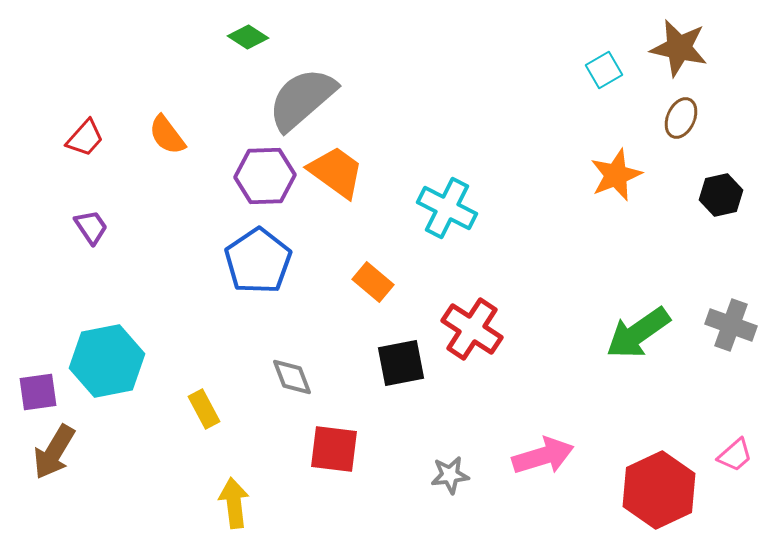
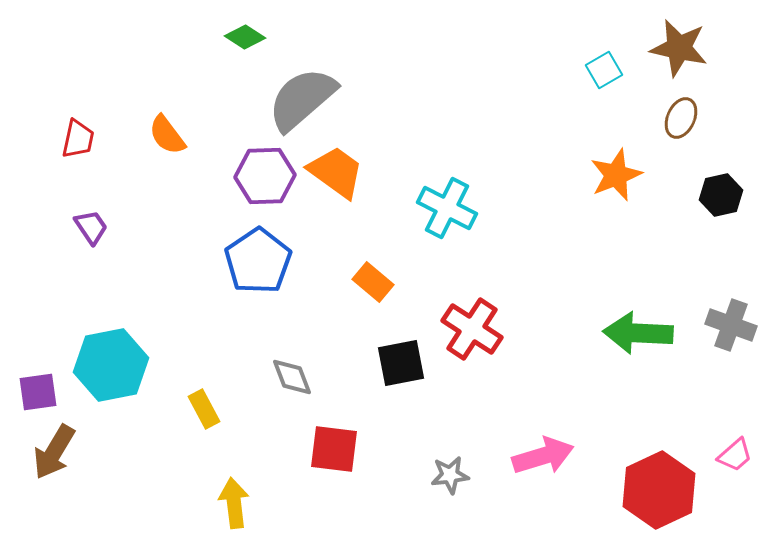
green diamond: moved 3 px left
red trapezoid: moved 7 px left, 1 px down; rotated 30 degrees counterclockwise
green arrow: rotated 38 degrees clockwise
cyan hexagon: moved 4 px right, 4 px down
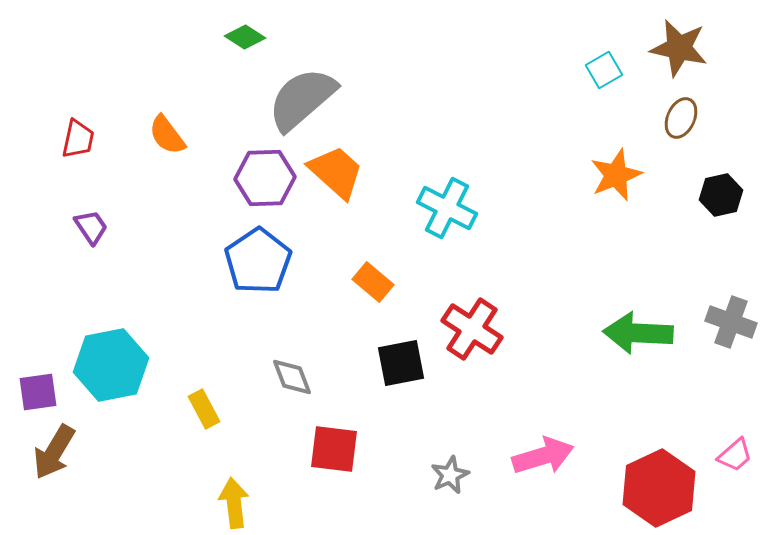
orange trapezoid: rotated 6 degrees clockwise
purple hexagon: moved 2 px down
gray cross: moved 3 px up
gray star: rotated 18 degrees counterclockwise
red hexagon: moved 2 px up
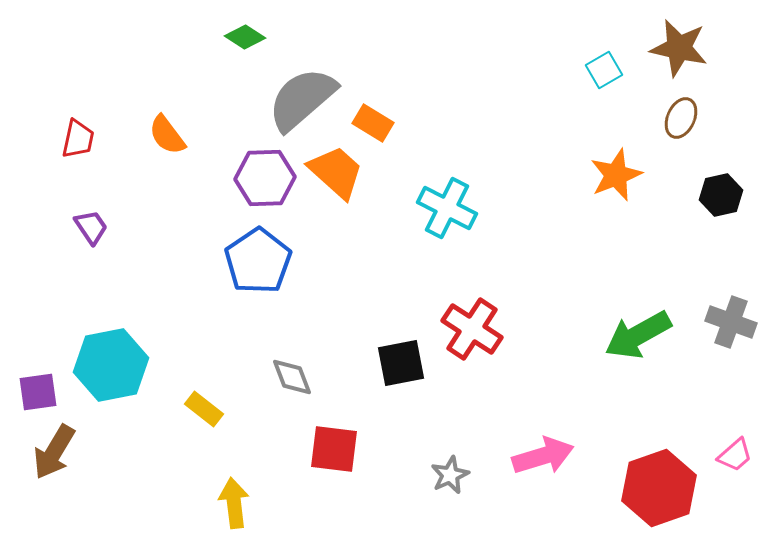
orange rectangle: moved 159 px up; rotated 9 degrees counterclockwise
green arrow: moved 2 px down; rotated 32 degrees counterclockwise
yellow rectangle: rotated 24 degrees counterclockwise
red hexagon: rotated 6 degrees clockwise
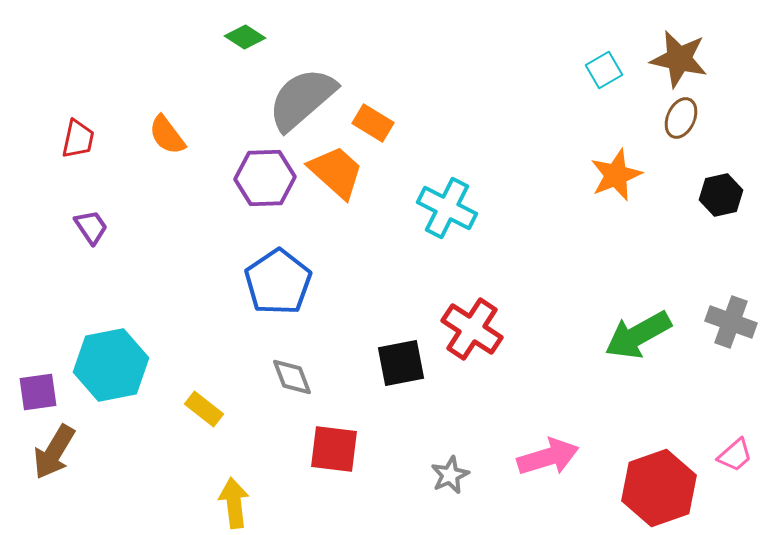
brown star: moved 11 px down
blue pentagon: moved 20 px right, 21 px down
pink arrow: moved 5 px right, 1 px down
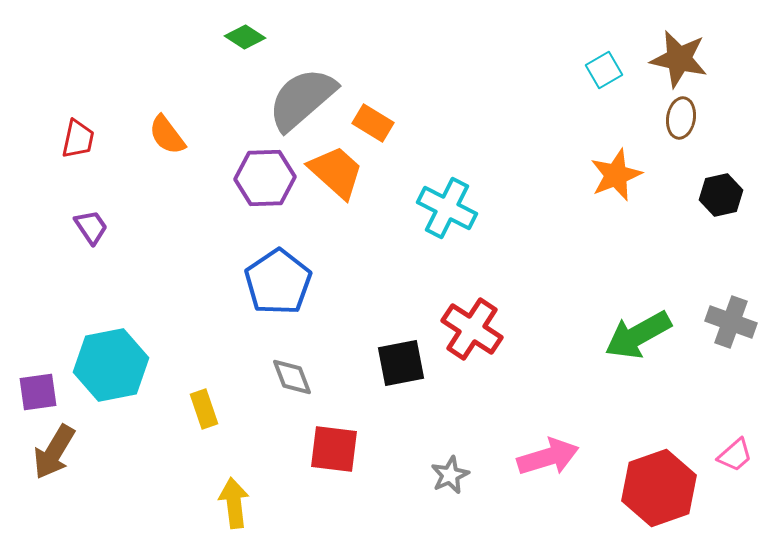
brown ellipse: rotated 15 degrees counterclockwise
yellow rectangle: rotated 33 degrees clockwise
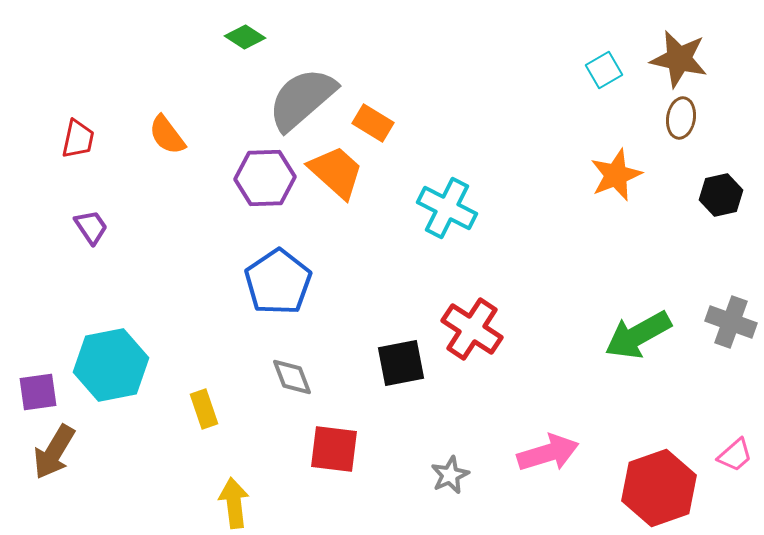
pink arrow: moved 4 px up
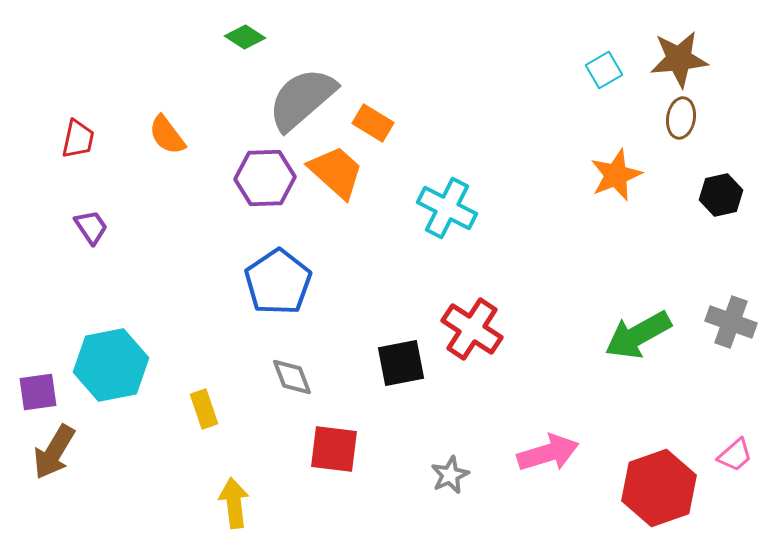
brown star: rotated 18 degrees counterclockwise
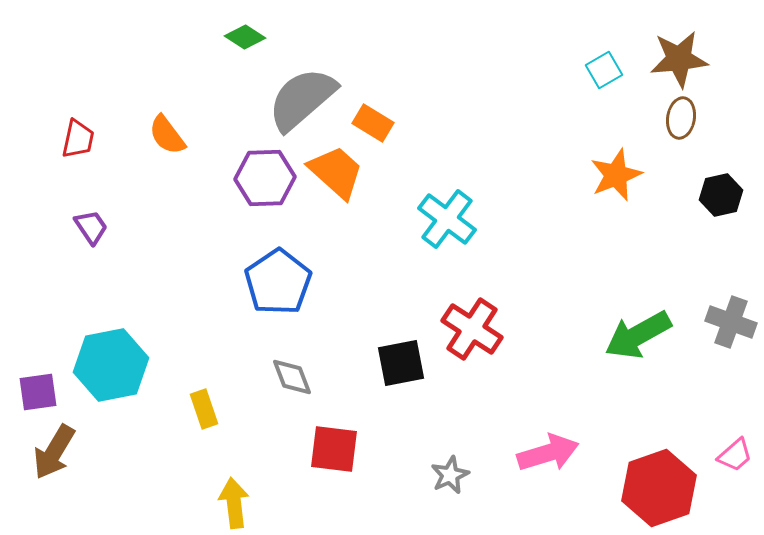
cyan cross: moved 11 px down; rotated 10 degrees clockwise
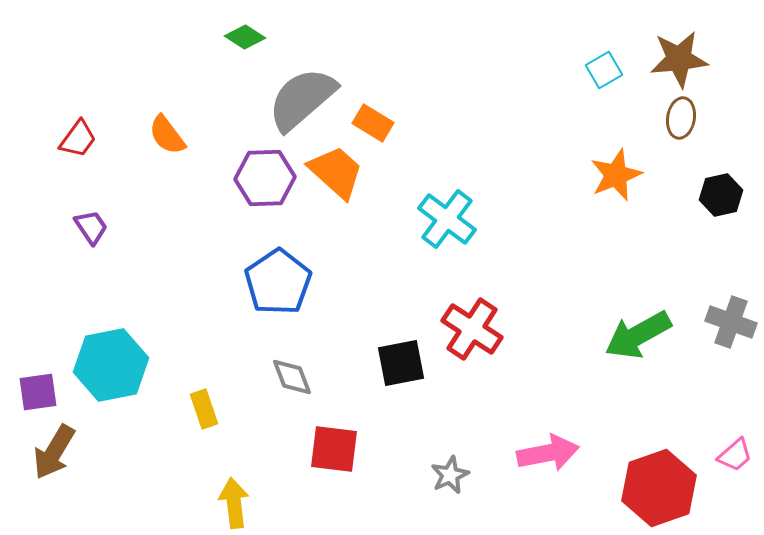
red trapezoid: rotated 24 degrees clockwise
pink arrow: rotated 6 degrees clockwise
